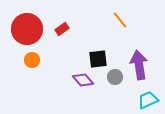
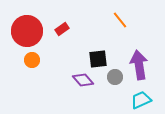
red circle: moved 2 px down
cyan trapezoid: moved 7 px left
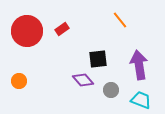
orange circle: moved 13 px left, 21 px down
gray circle: moved 4 px left, 13 px down
cyan trapezoid: rotated 45 degrees clockwise
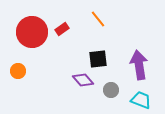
orange line: moved 22 px left, 1 px up
red circle: moved 5 px right, 1 px down
orange circle: moved 1 px left, 10 px up
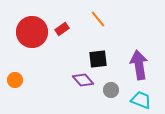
orange circle: moved 3 px left, 9 px down
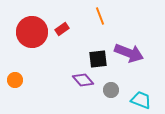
orange line: moved 2 px right, 3 px up; rotated 18 degrees clockwise
purple arrow: moved 10 px left, 12 px up; rotated 120 degrees clockwise
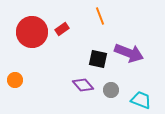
black square: rotated 18 degrees clockwise
purple diamond: moved 5 px down
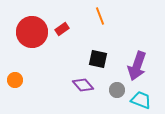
purple arrow: moved 8 px right, 13 px down; rotated 88 degrees clockwise
gray circle: moved 6 px right
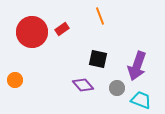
gray circle: moved 2 px up
